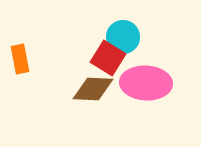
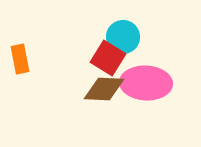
brown diamond: moved 11 px right
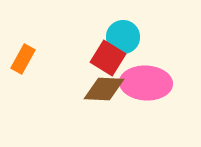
orange rectangle: moved 3 px right; rotated 40 degrees clockwise
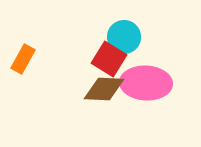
cyan circle: moved 1 px right
red square: moved 1 px right, 1 px down
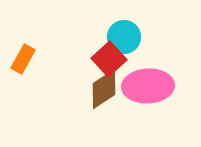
red square: rotated 16 degrees clockwise
pink ellipse: moved 2 px right, 3 px down; rotated 6 degrees counterclockwise
brown diamond: rotated 36 degrees counterclockwise
